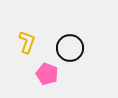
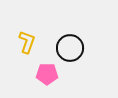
pink pentagon: rotated 20 degrees counterclockwise
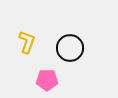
pink pentagon: moved 6 px down
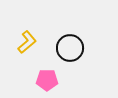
yellow L-shape: rotated 30 degrees clockwise
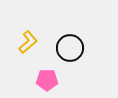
yellow L-shape: moved 1 px right
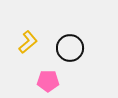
pink pentagon: moved 1 px right, 1 px down
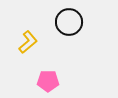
black circle: moved 1 px left, 26 px up
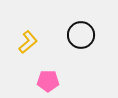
black circle: moved 12 px right, 13 px down
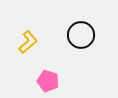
pink pentagon: rotated 15 degrees clockwise
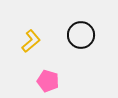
yellow L-shape: moved 3 px right, 1 px up
